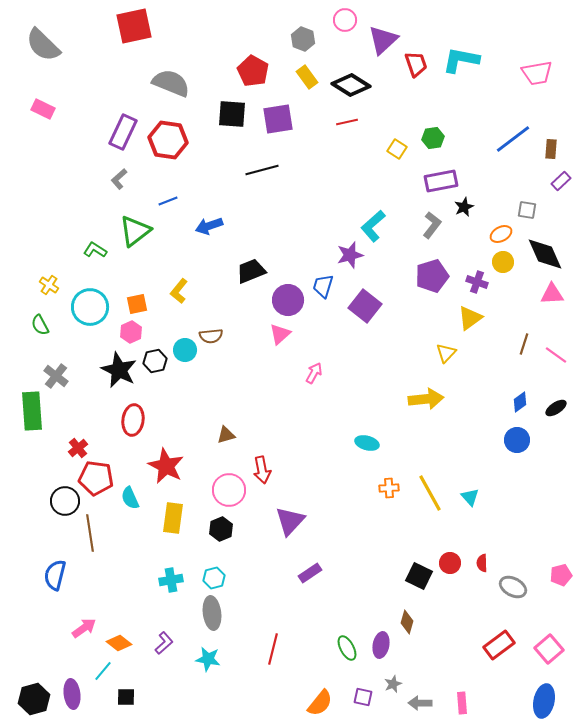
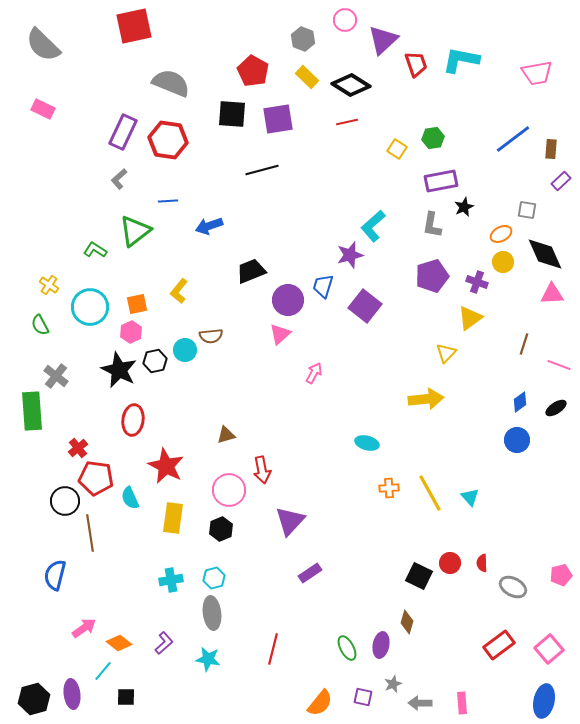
yellow rectangle at (307, 77): rotated 10 degrees counterclockwise
blue line at (168, 201): rotated 18 degrees clockwise
gray L-shape at (432, 225): rotated 152 degrees clockwise
pink line at (556, 355): moved 3 px right, 10 px down; rotated 15 degrees counterclockwise
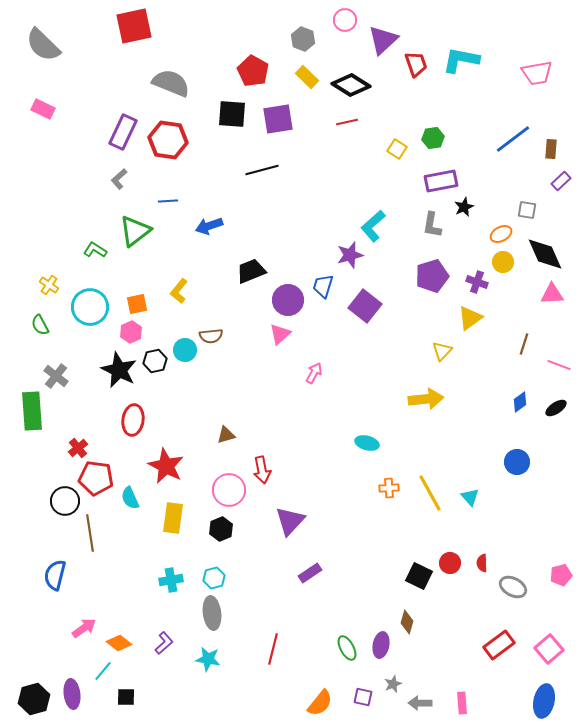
yellow triangle at (446, 353): moved 4 px left, 2 px up
blue circle at (517, 440): moved 22 px down
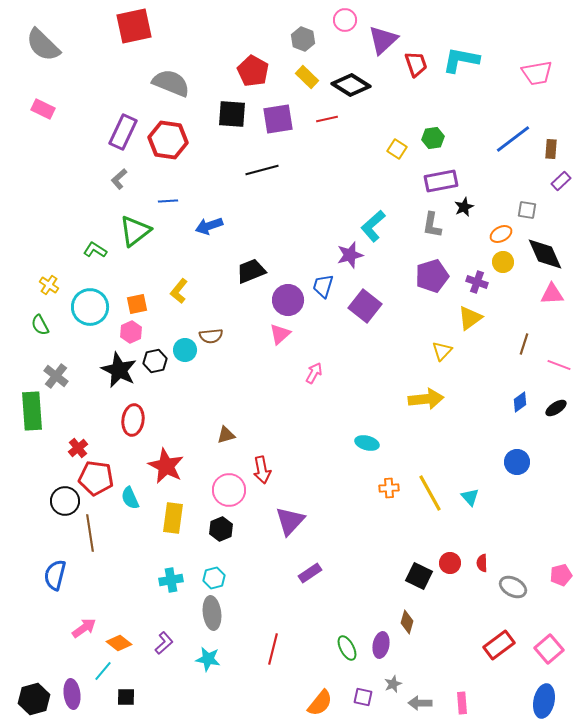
red line at (347, 122): moved 20 px left, 3 px up
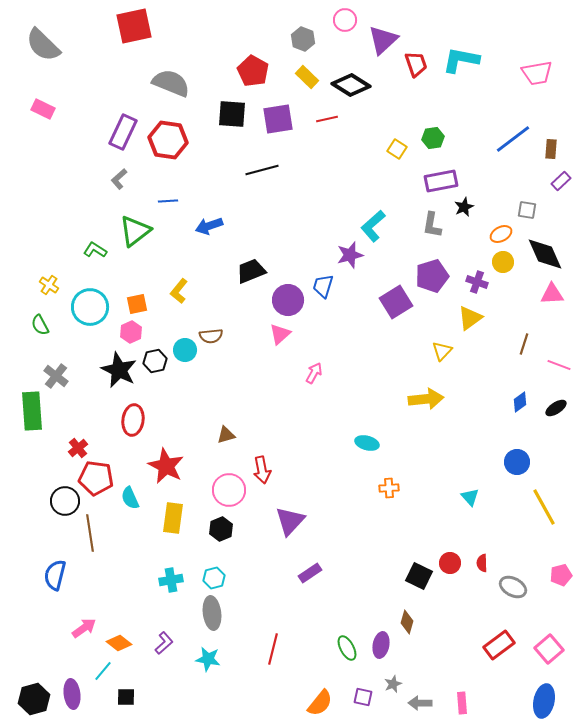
purple square at (365, 306): moved 31 px right, 4 px up; rotated 20 degrees clockwise
yellow line at (430, 493): moved 114 px right, 14 px down
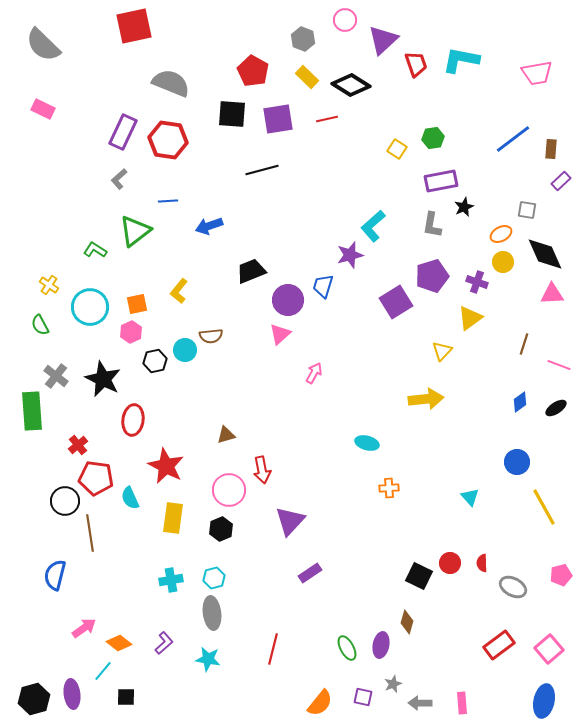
black star at (119, 370): moved 16 px left, 9 px down
red cross at (78, 448): moved 3 px up
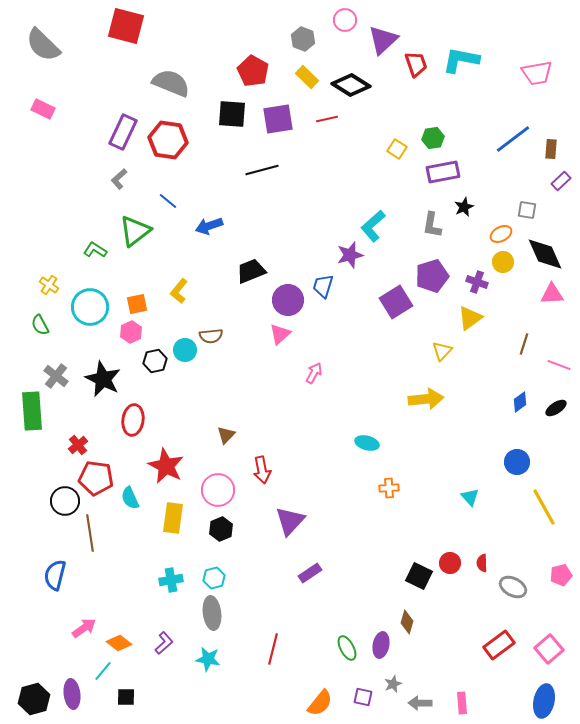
red square at (134, 26): moved 8 px left; rotated 27 degrees clockwise
purple rectangle at (441, 181): moved 2 px right, 9 px up
blue line at (168, 201): rotated 42 degrees clockwise
brown triangle at (226, 435): rotated 30 degrees counterclockwise
pink circle at (229, 490): moved 11 px left
